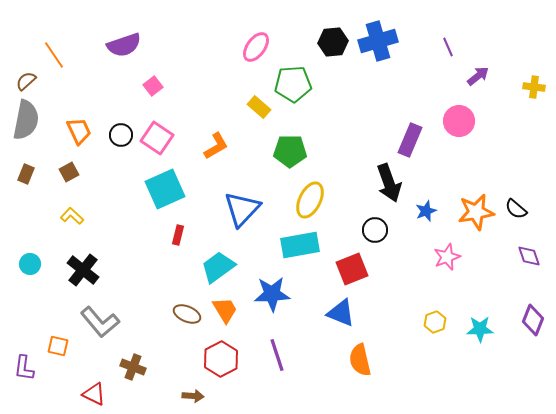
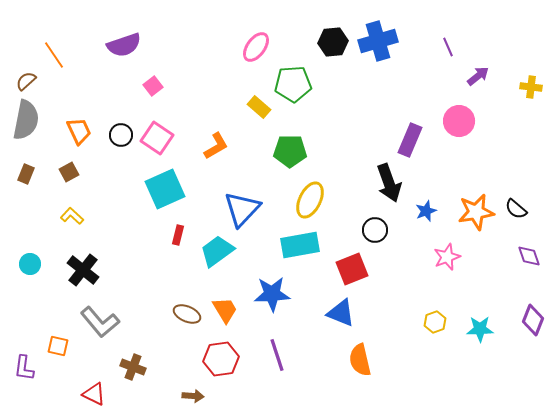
yellow cross at (534, 87): moved 3 px left
cyan trapezoid at (218, 267): moved 1 px left, 16 px up
red hexagon at (221, 359): rotated 20 degrees clockwise
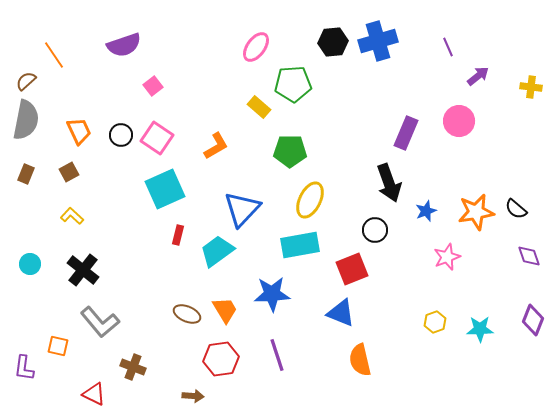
purple rectangle at (410, 140): moved 4 px left, 7 px up
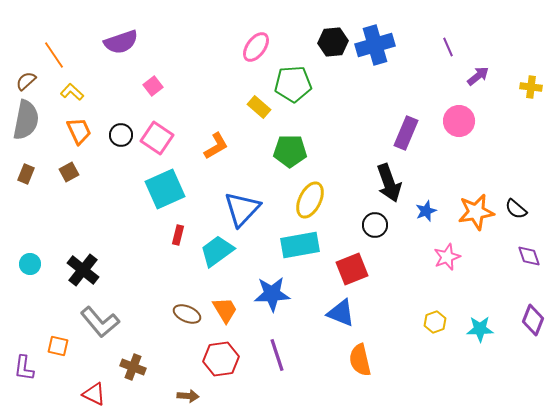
blue cross at (378, 41): moved 3 px left, 4 px down
purple semicircle at (124, 45): moved 3 px left, 3 px up
yellow L-shape at (72, 216): moved 124 px up
black circle at (375, 230): moved 5 px up
brown arrow at (193, 396): moved 5 px left
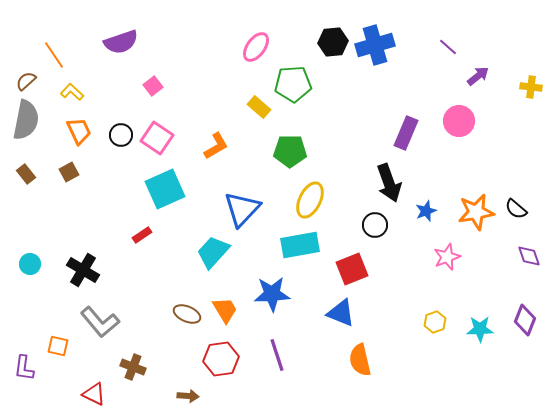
purple line at (448, 47): rotated 24 degrees counterclockwise
brown rectangle at (26, 174): rotated 60 degrees counterclockwise
red rectangle at (178, 235): moved 36 px left; rotated 42 degrees clockwise
cyan trapezoid at (217, 251): moved 4 px left, 1 px down; rotated 12 degrees counterclockwise
black cross at (83, 270): rotated 8 degrees counterclockwise
purple diamond at (533, 320): moved 8 px left
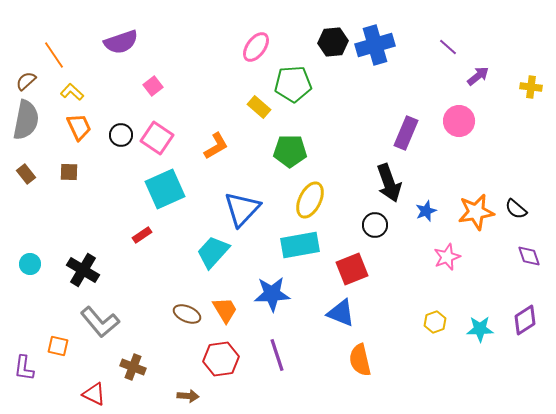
orange trapezoid at (79, 131): moved 4 px up
brown square at (69, 172): rotated 30 degrees clockwise
purple diamond at (525, 320): rotated 36 degrees clockwise
